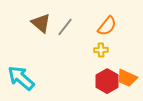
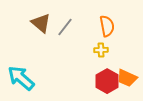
orange semicircle: rotated 50 degrees counterclockwise
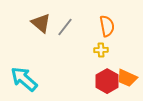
cyan arrow: moved 3 px right, 1 px down
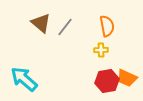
red hexagon: rotated 20 degrees clockwise
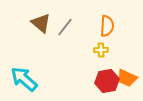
orange semicircle: rotated 15 degrees clockwise
